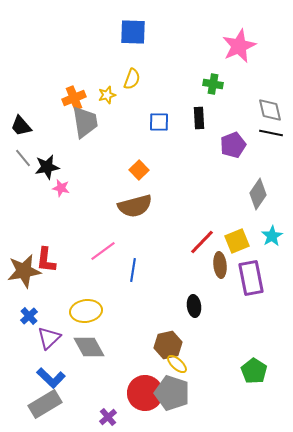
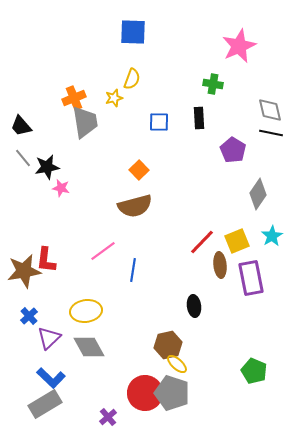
yellow star at (107, 95): moved 7 px right, 3 px down
purple pentagon at (233, 145): moved 5 px down; rotated 20 degrees counterclockwise
green pentagon at (254, 371): rotated 10 degrees counterclockwise
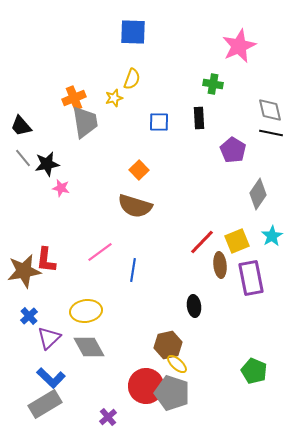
black star at (47, 167): moved 3 px up
brown semicircle at (135, 206): rotated 32 degrees clockwise
pink line at (103, 251): moved 3 px left, 1 px down
red circle at (145, 393): moved 1 px right, 7 px up
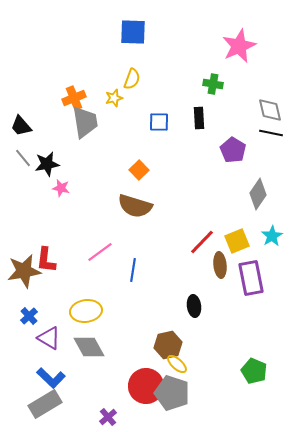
purple triangle at (49, 338): rotated 45 degrees counterclockwise
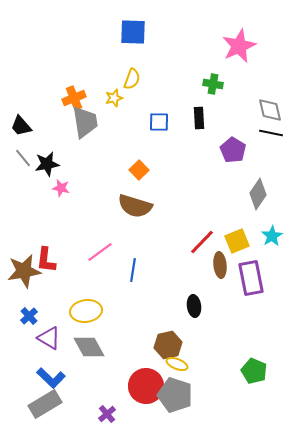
yellow ellipse at (177, 364): rotated 20 degrees counterclockwise
gray pentagon at (172, 393): moved 3 px right, 2 px down
purple cross at (108, 417): moved 1 px left, 3 px up
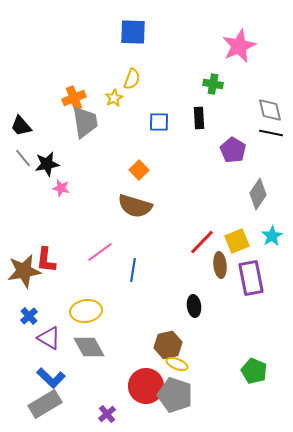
yellow star at (114, 98): rotated 12 degrees counterclockwise
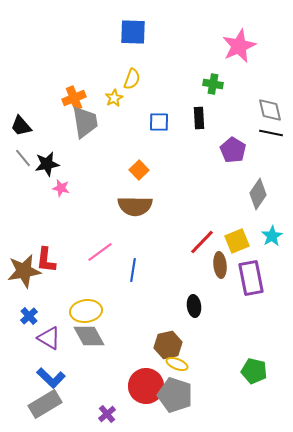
brown semicircle at (135, 206): rotated 16 degrees counterclockwise
gray diamond at (89, 347): moved 11 px up
green pentagon at (254, 371): rotated 10 degrees counterclockwise
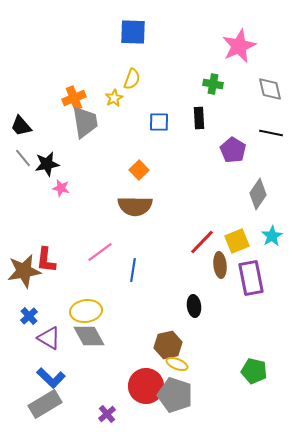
gray diamond at (270, 110): moved 21 px up
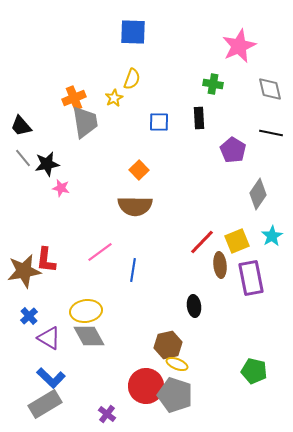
purple cross at (107, 414): rotated 12 degrees counterclockwise
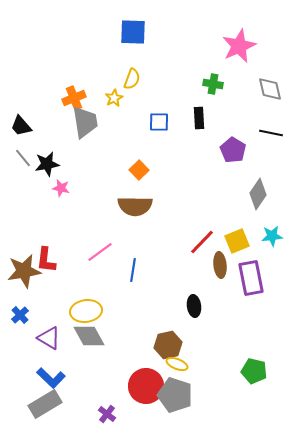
cyan star at (272, 236): rotated 25 degrees clockwise
blue cross at (29, 316): moved 9 px left, 1 px up
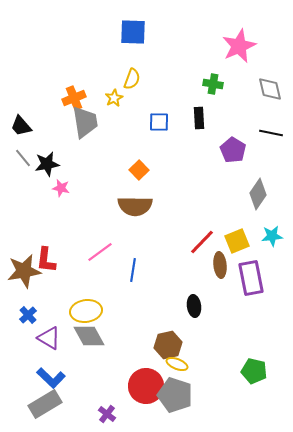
blue cross at (20, 315): moved 8 px right
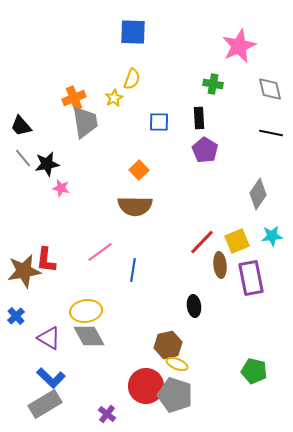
purple pentagon at (233, 150): moved 28 px left
blue cross at (28, 315): moved 12 px left, 1 px down
